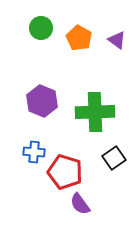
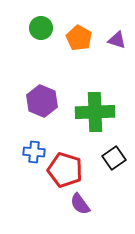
purple triangle: rotated 18 degrees counterclockwise
red pentagon: moved 2 px up
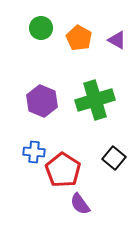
purple triangle: rotated 12 degrees clockwise
green cross: moved 12 px up; rotated 15 degrees counterclockwise
black square: rotated 15 degrees counterclockwise
red pentagon: moved 2 px left; rotated 16 degrees clockwise
